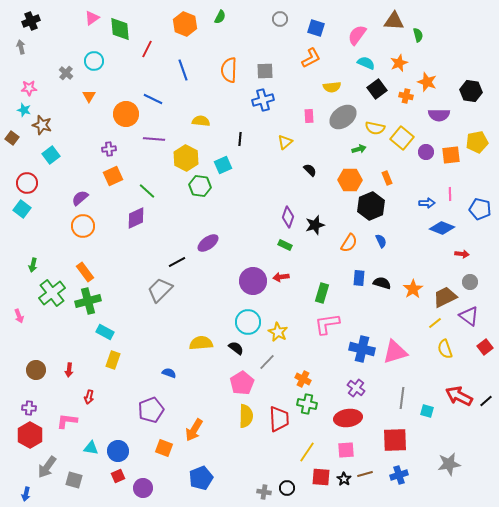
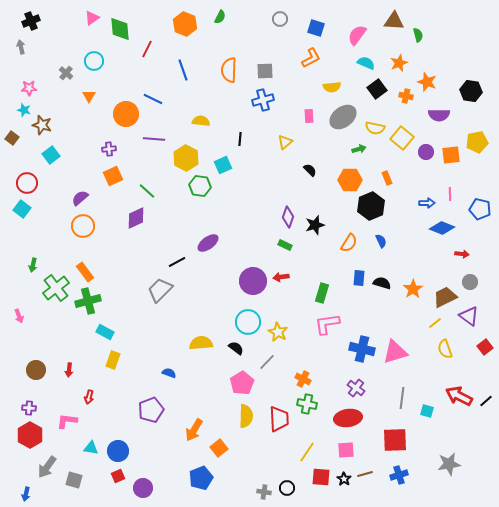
green cross at (52, 293): moved 4 px right, 5 px up
orange square at (164, 448): moved 55 px right; rotated 30 degrees clockwise
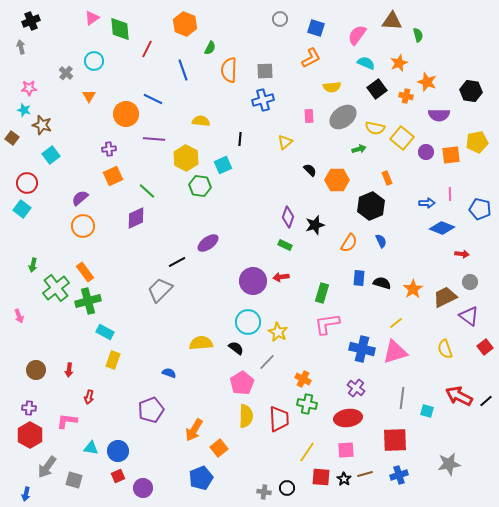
green semicircle at (220, 17): moved 10 px left, 31 px down
brown triangle at (394, 21): moved 2 px left
orange hexagon at (350, 180): moved 13 px left
yellow line at (435, 323): moved 39 px left
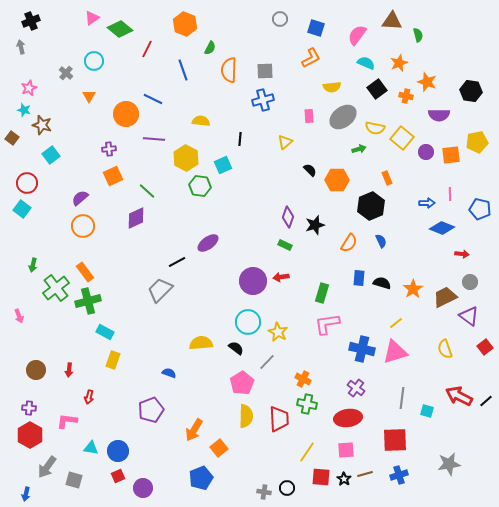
green diamond at (120, 29): rotated 45 degrees counterclockwise
pink star at (29, 88): rotated 21 degrees counterclockwise
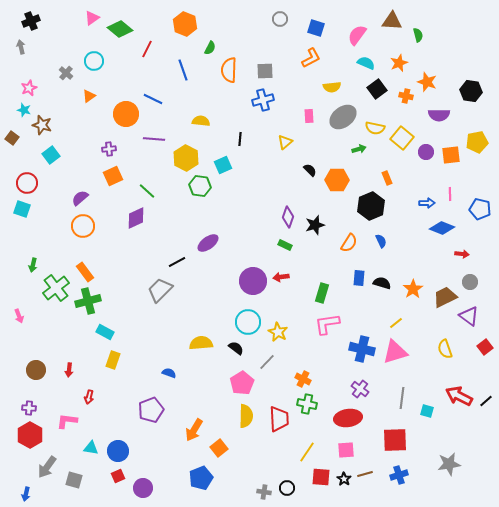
orange triangle at (89, 96): rotated 24 degrees clockwise
cyan square at (22, 209): rotated 18 degrees counterclockwise
purple cross at (356, 388): moved 4 px right, 1 px down
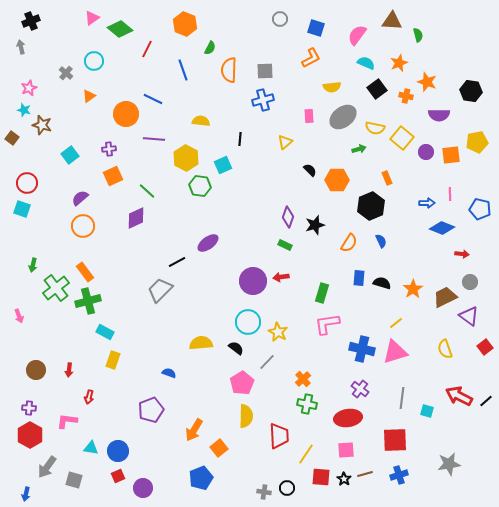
cyan square at (51, 155): moved 19 px right
orange cross at (303, 379): rotated 21 degrees clockwise
red trapezoid at (279, 419): moved 17 px down
yellow line at (307, 452): moved 1 px left, 2 px down
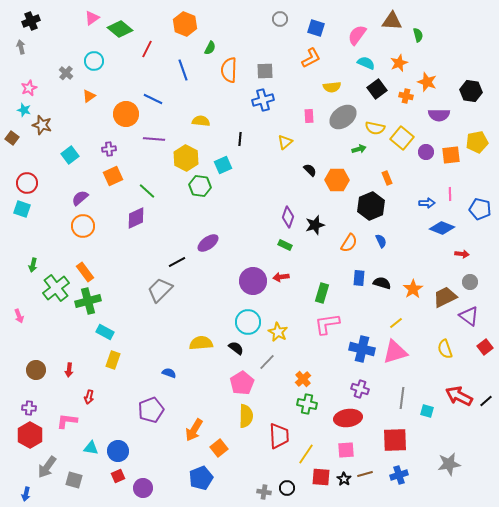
purple cross at (360, 389): rotated 18 degrees counterclockwise
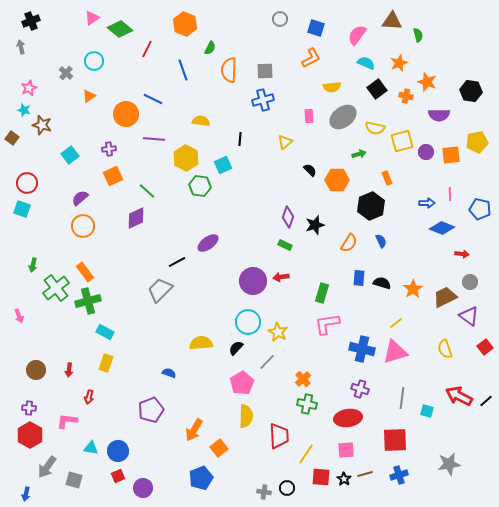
yellow square at (402, 138): moved 3 px down; rotated 35 degrees clockwise
green arrow at (359, 149): moved 5 px down
black semicircle at (236, 348): rotated 84 degrees counterclockwise
yellow rectangle at (113, 360): moved 7 px left, 3 px down
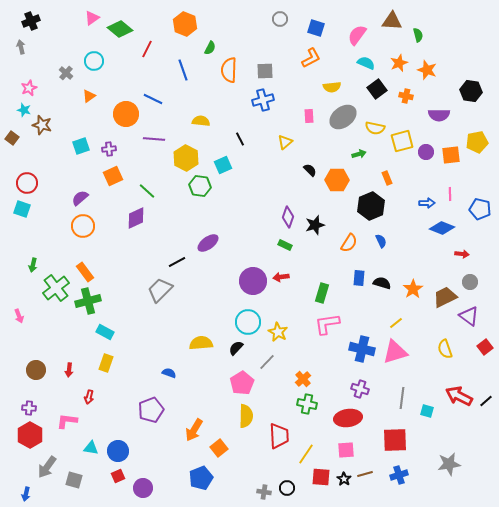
orange star at (427, 82): moved 12 px up
black line at (240, 139): rotated 32 degrees counterclockwise
cyan square at (70, 155): moved 11 px right, 9 px up; rotated 18 degrees clockwise
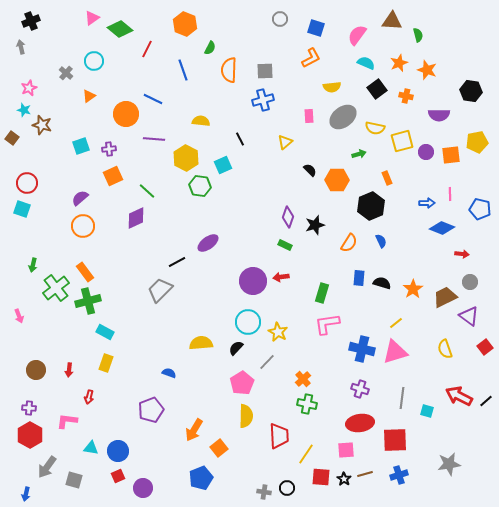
red ellipse at (348, 418): moved 12 px right, 5 px down
